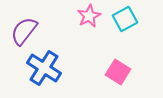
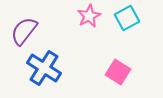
cyan square: moved 2 px right, 1 px up
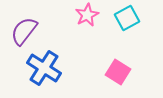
pink star: moved 2 px left, 1 px up
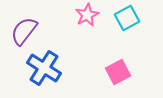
pink square: rotated 30 degrees clockwise
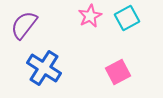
pink star: moved 3 px right, 1 px down
purple semicircle: moved 6 px up
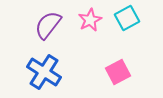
pink star: moved 4 px down
purple semicircle: moved 24 px right
blue cross: moved 4 px down
